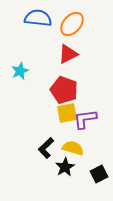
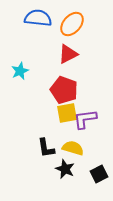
black L-shape: rotated 55 degrees counterclockwise
black star: moved 2 px down; rotated 18 degrees counterclockwise
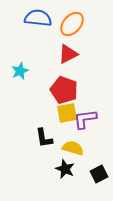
black L-shape: moved 2 px left, 10 px up
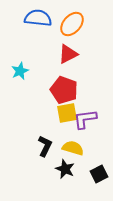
black L-shape: moved 1 px right, 8 px down; rotated 145 degrees counterclockwise
